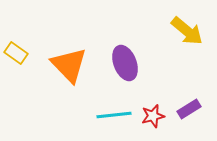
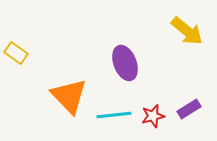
orange triangle: moved 31 px down
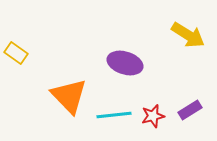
yellow arrow: moved 1 px right, 4 px down; rotated 8 degrees counterclockwise
purple ellipse: rotated 52 degrees counterclockwise
purple rectangle: moved 1 px right, 1 px down
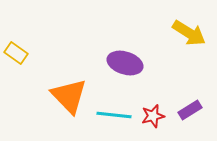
yellow arrow: moved 1 px right, 2 px up
cyan line: rotated 12 degrees clockwise
